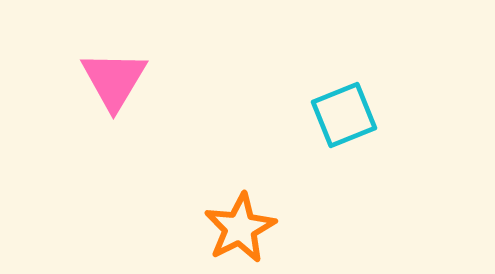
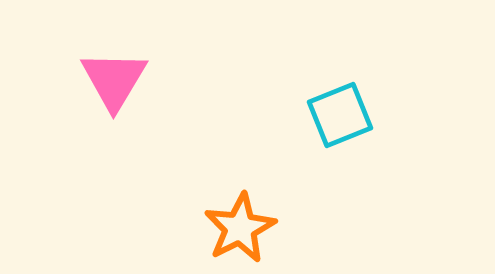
cyan square: moved 4 px left
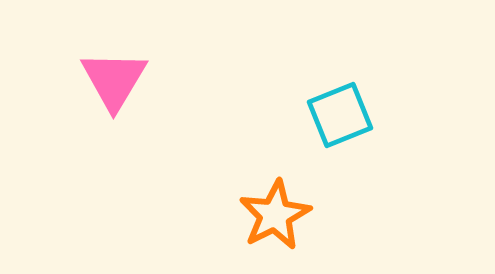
orange star: moved 35 px right, 13 px up
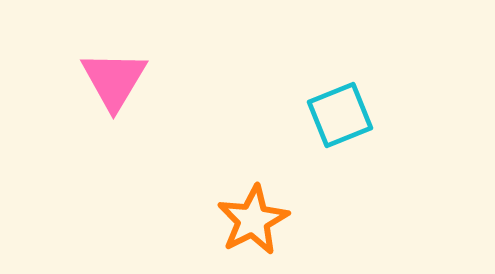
orange star: moved 22 px left, 5 px down
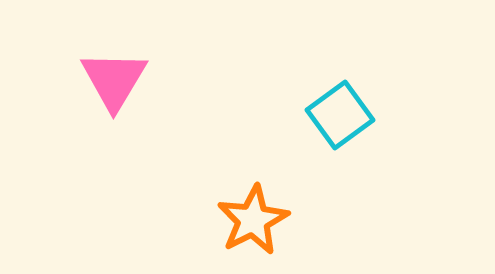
cyan square: rotated 14 degrees counterclockwise
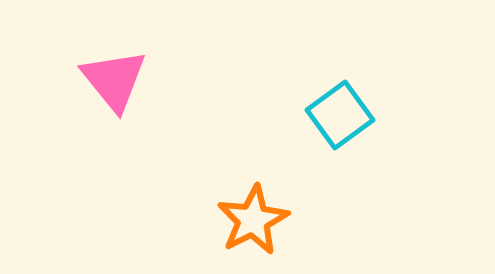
pink triangle: rotated 10 degrees counterclockwise
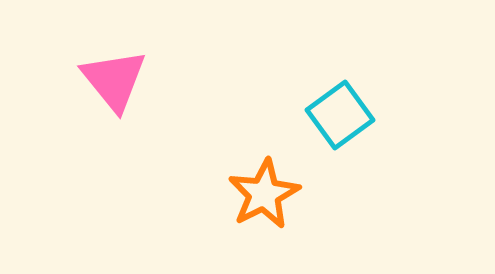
orange star: moved 11 px right, 26 px up
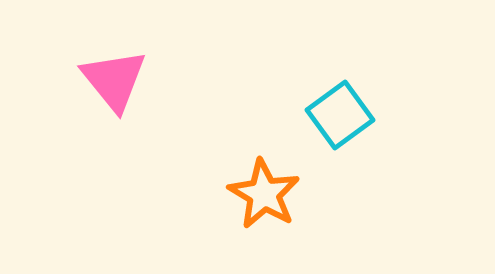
orange star: rotated 14 degrees counterclockwise
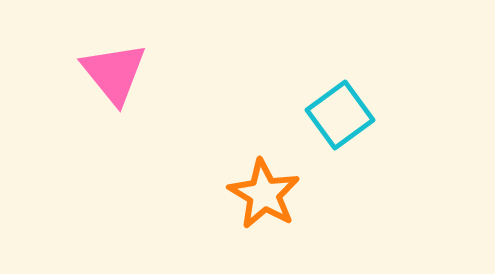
pink triangle: moved 7 px up
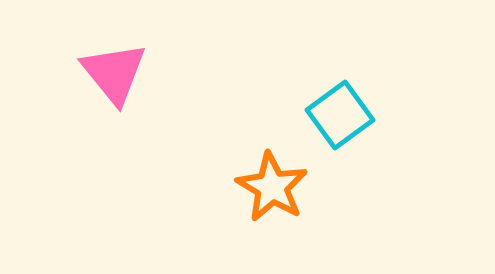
orange star: moved 8 px right, 7 px up
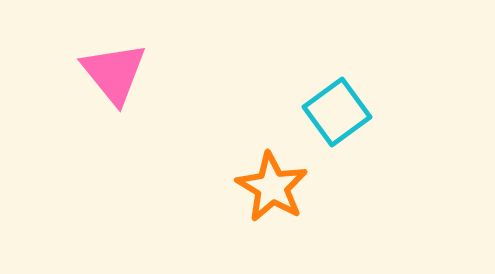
cyan square: moved 3 px left, 3 px up
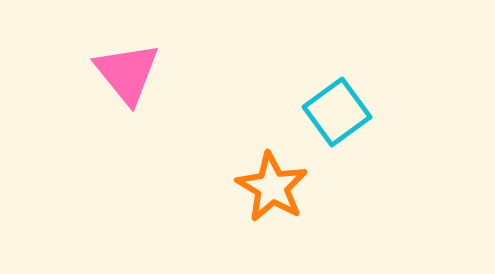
pink triangle: moved 13 px right
